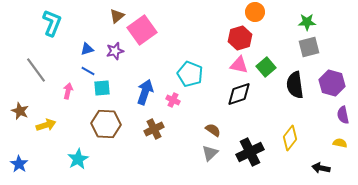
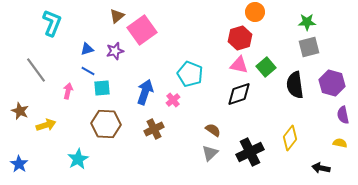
pink cross: rotated 24 degrees clockwise
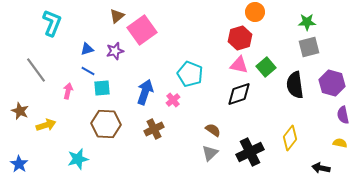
cyan star: rotated 15 degrees clockwise
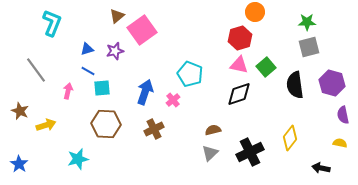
brown semicircle: rotated 49 degrees counterclockwise
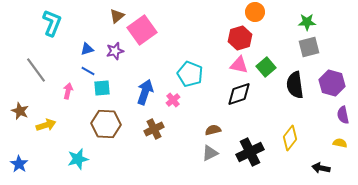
gray triangle: rotated 18 degrees clockwise
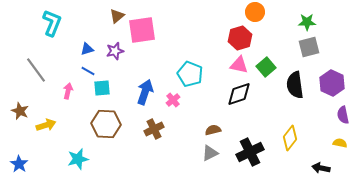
pink square: rotated 28 degrees clockwise
purple hexagon: rotated 10 degrees clockwise
